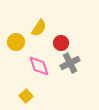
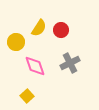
red circle: moved 13 px up
pink diamond: moved 4 px left
yellow square: moved 1 px right
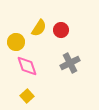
pink diamond: moved 8 px left
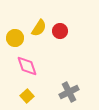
red circle: moved 1 px left, 1 px down
yellow circle: moved 1 px left, 4 px up
gray cross: moved 1 px left, 29 px down
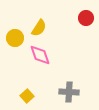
red circle: moved 26 px right, 13 px up
pink diamond: moved 13 px right, 11 px up
gray cross: rotated 30 degrees clockwise
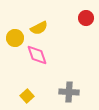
yellow semicircle: rotated 30 degrees clockwise
pink diamond: moved 3 px left
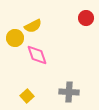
yellow semicircle: moved 6 px left, 2 px up
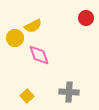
pink diamond: moved 2 px right
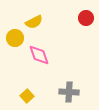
yellow semicircle: moved 1 px right, 4 px up
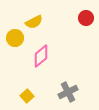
pink diamond: moved 2 px right, 1 px down; rotated 70 degrees clockwise
gray cross: moved 1 px left; rotated 30 degrees counterclockwise
